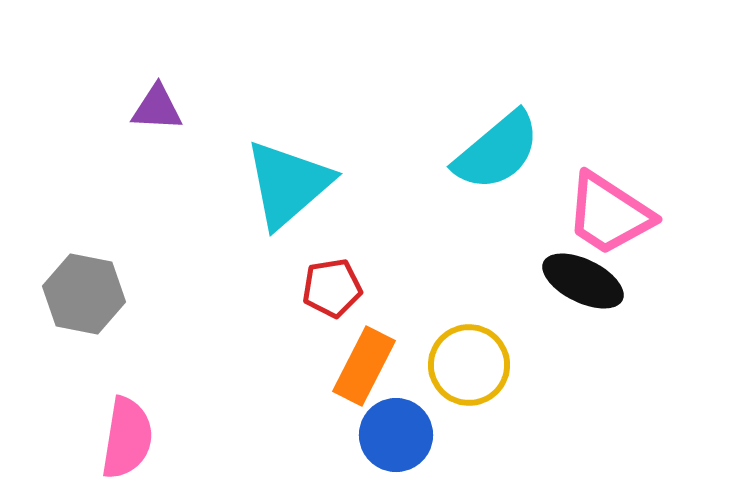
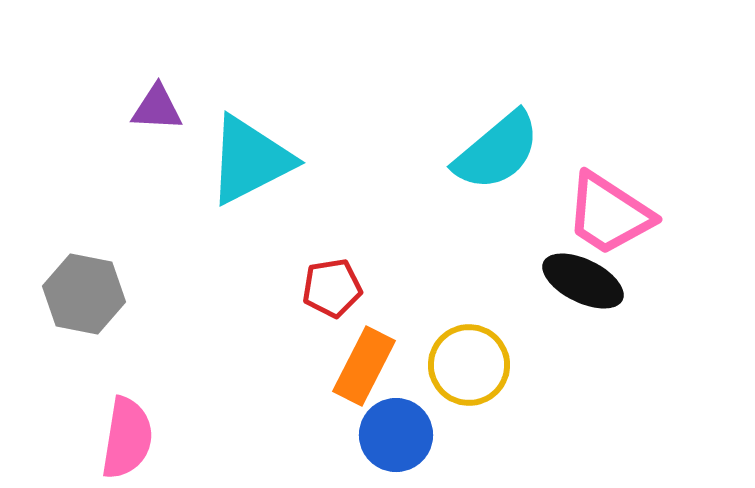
cyan triangle: moved 38 px left, 24 px up; rotated 14 degrees clockwise
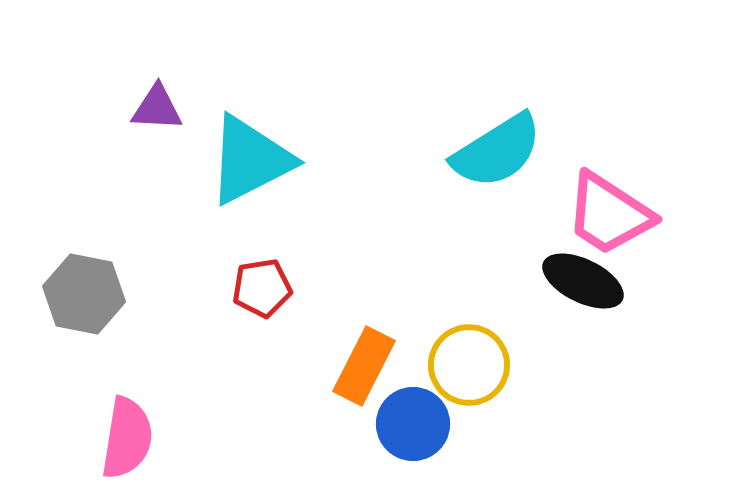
cyan semicircle: rotated 8 degrees clockwise
red pentagon: moved 70 px left
blue circle: moved 17 px right, 11 px up
